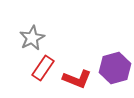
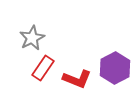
purple hexagon: rotated 12 degrees counterclockwise
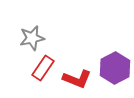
gray star: rotated 15 degrees clockwise
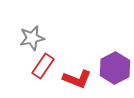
red rectangle: moved 2 px up
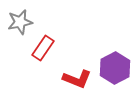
gray star: moved 12 px left, 16 px up
red rectangle: moved 18 px up
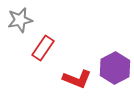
gray star: moved 2 px up
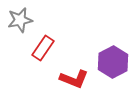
purple hexagon: moved 2 px left, 6 px up
red L-shape: moved 3 px left
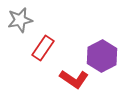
purple hexagon: moved 11 px left, 6 px up
red L-shape: rotated 12 degrees clockwise
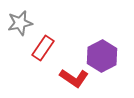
gray star: moved 3 px down
red L-shape: moved 1 px up
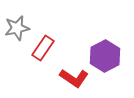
gray star: moved 3 px left, 5 px down
purple hexagon: moved 3 px right
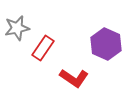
purple hexagon: moved 1 px right, 12 px up; rotated 8 degrees counterclockwise
